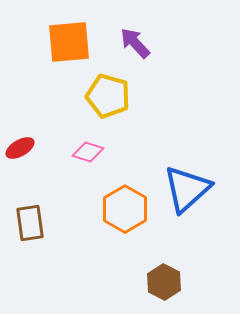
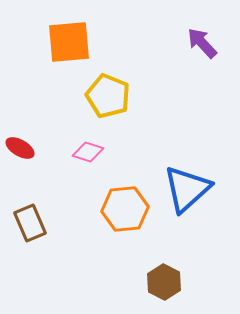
purple arrow: moved 67 px right
yellow pentagon: rotated 6 degrees clockwise
red ellipse: rotated 60 degrees clockwise
orange hexagon: rotated 24 degrees clockwise
brown rectangle: rotated 15 degrees counterclockwise
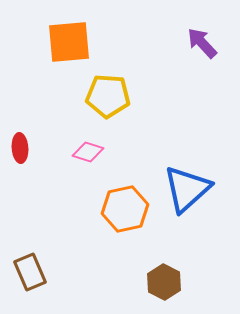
yellow pentagon: rotated 18 degrees counterclockwise
red ellipse: rotated 56 degrees clockwise
orange hexagon: rotated 6 degrees counterclockwise
brown rectangle: moved 49 px down
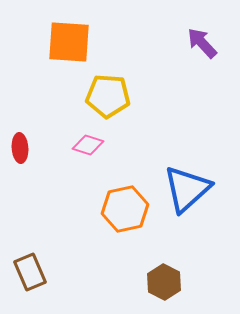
orange square: rotated 9 degrees clockwise
pink diamond: moved 7 px up
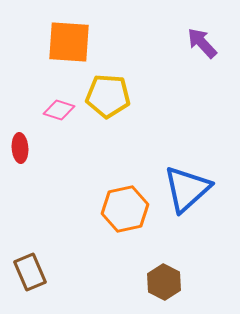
pink diamond: moved 29 px left, 35 px up
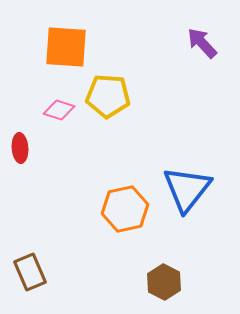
orange square: moved 3 px left, 5 px down
blue triangle: rotated 10 degrees counterclockwise
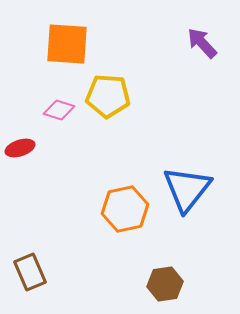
orange square: moved 1 px right, 3 px up
red ellipse: rotated 76 degrees clockwise
brown hexagon: moved 1 px right, 2 px down; rotated 24 degrees clockwise
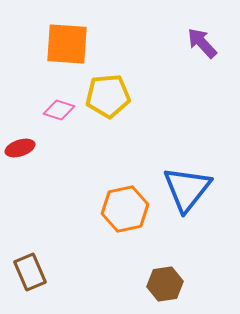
yellow pentagon: rotated 9 degrees counterclockwise
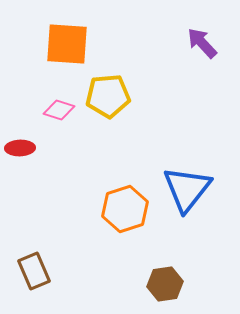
red ellipse: rotated 16 degrees clockwise
orange hexagon: rotated 6 degrees counterclockwise
brown rectangle: moved 4 px right, 1 px up
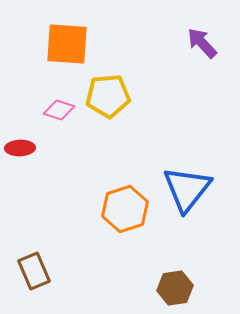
brown hexagon: moved 10 px right, 4 px down
